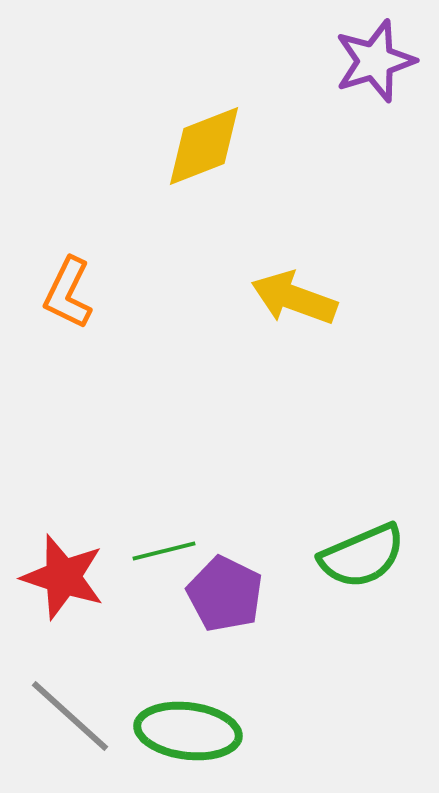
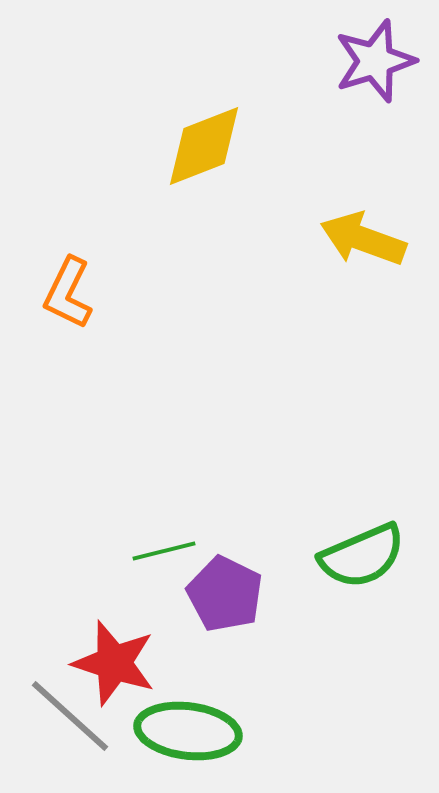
yellow arrow: moved 69 px right, 59 px up
red star: moved 51 px right, 86 px down
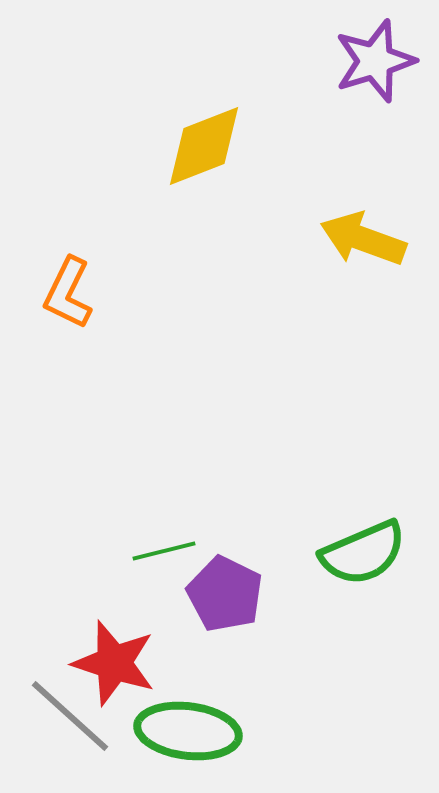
green semicircle: moved 1 px right, 3 px up
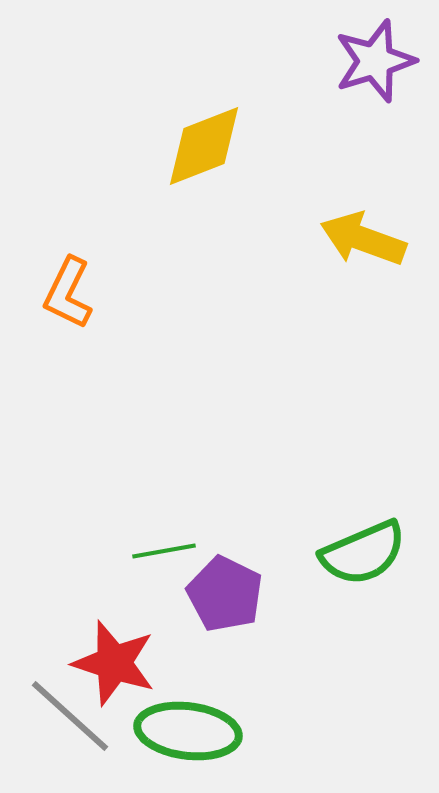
green line: rotated 4 degrees clockwise
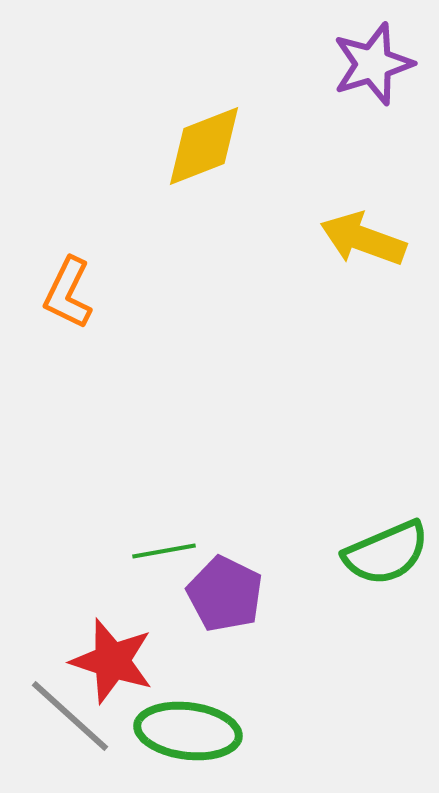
purple star: moved 2 px left, 3 px down
green semicircle: moved 23 px right
red star: moved 2 px left, 2 px up
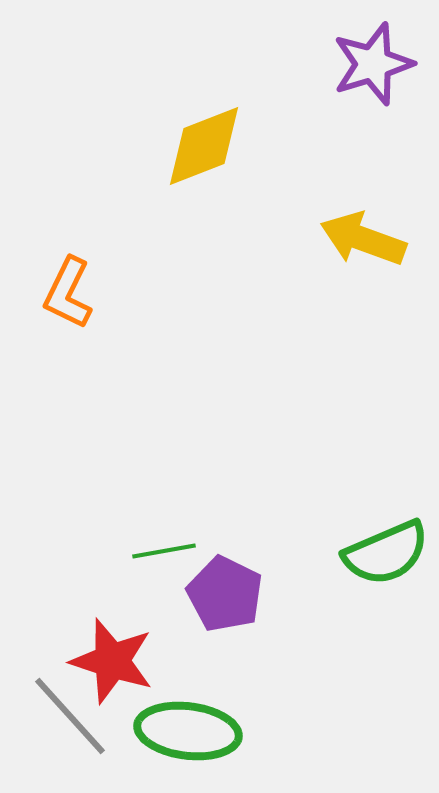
gray line: rotated 6 degrees clockwise
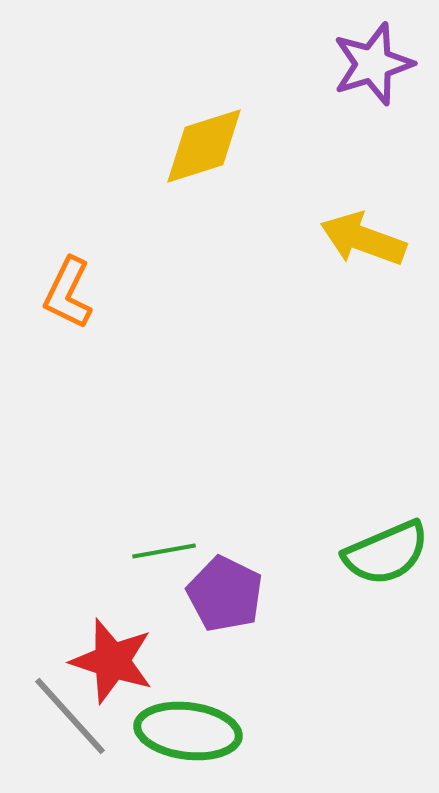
yellow diamond: rotated 4 degrees clockwise
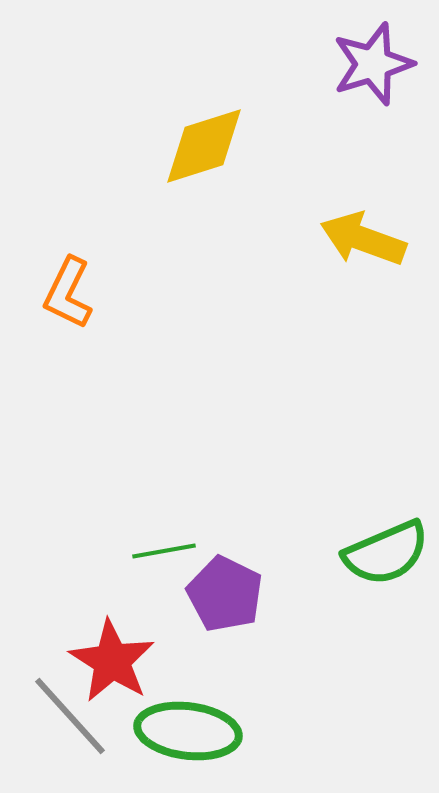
red star: rotated 14 degrees clockwise
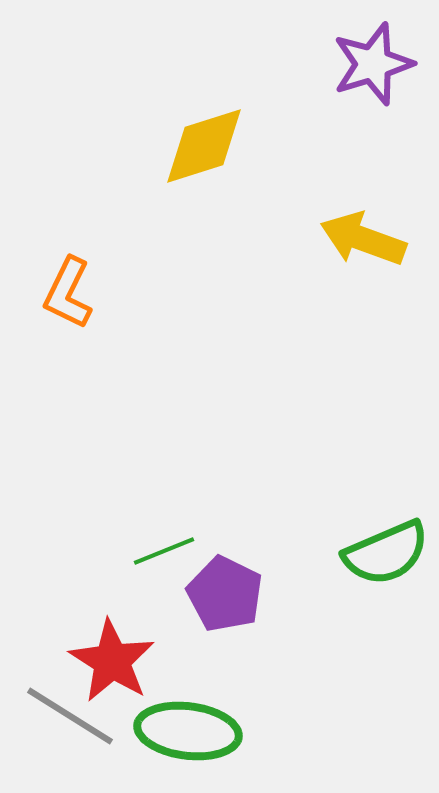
green line: rotated 12 degrees counterclockwise
gray line: rotated 16 degrees counterclockwise
